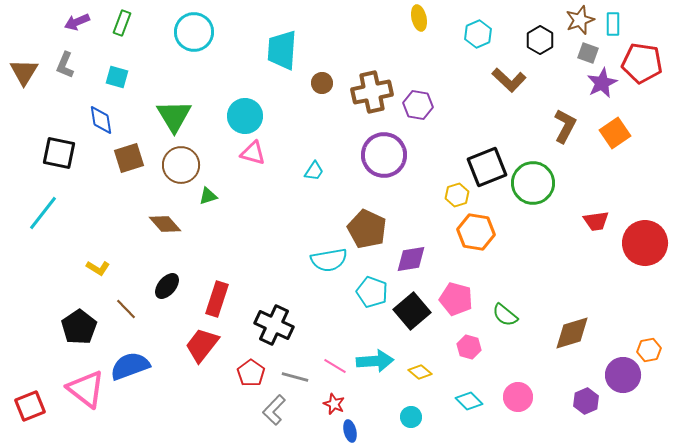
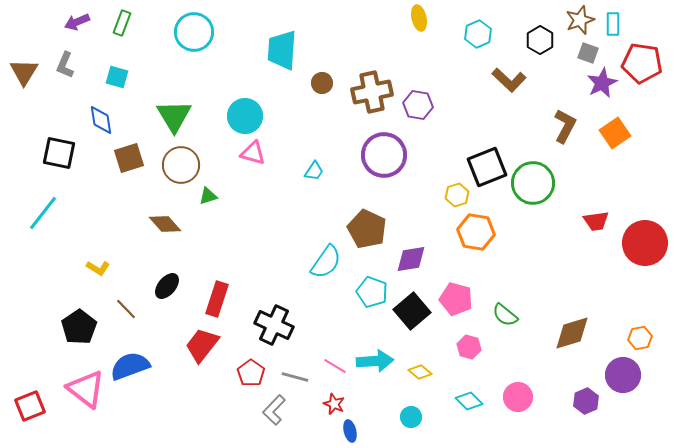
cyan semicircle at (329, 260): moved 3 px left, 2 px down; rotated 45 degrees counterclockwise
orange hexagon at (649, 350): moved 9 px left, 12 px up
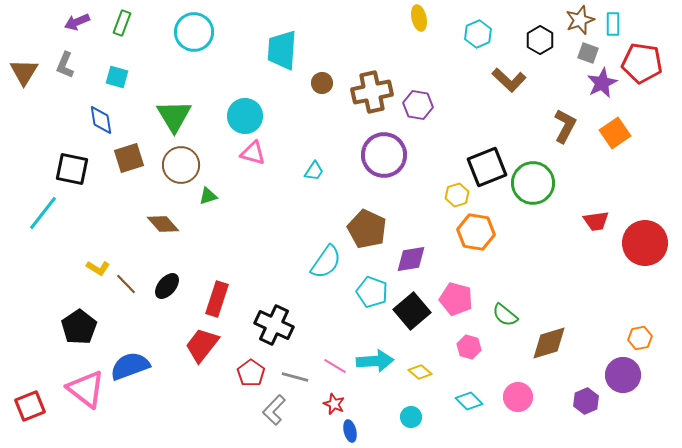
black square at (59, 153): moved 13 px right, 16 px down
brown diamond at (165, 224): moved 2 px left
brown line at (126, 309): moved 25 px up
brown diamond at (572, 333): moved 23 px left, 10 px down
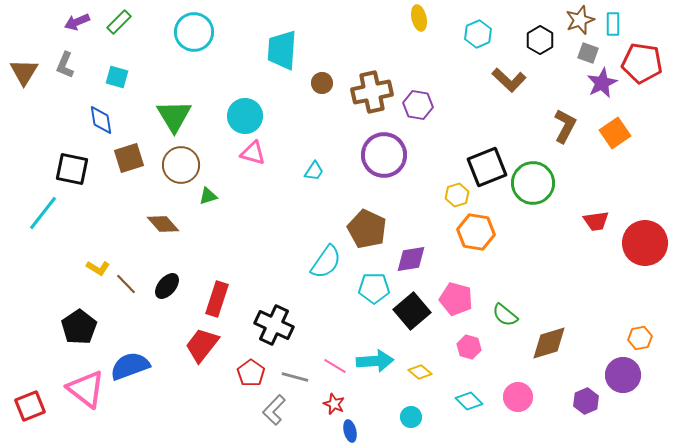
green rectangle at (122, 23): moved 3 px left, 1 px up; rotated 25 degrees clockwise
cyan pentagon at (372, 292): moved 2 px right, 4 px up; rotated 20 degrees counterclockwise
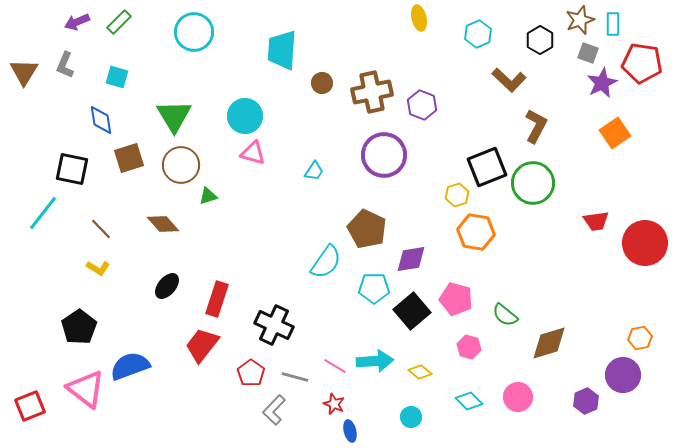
purple hexagon at (418, 105): moved 4 px right; rotated 12 degrees clockwise
brown L-shape at (565, 126): moved 29 px left
brown line at (126, 284): moved 25 px left, 55 px up
